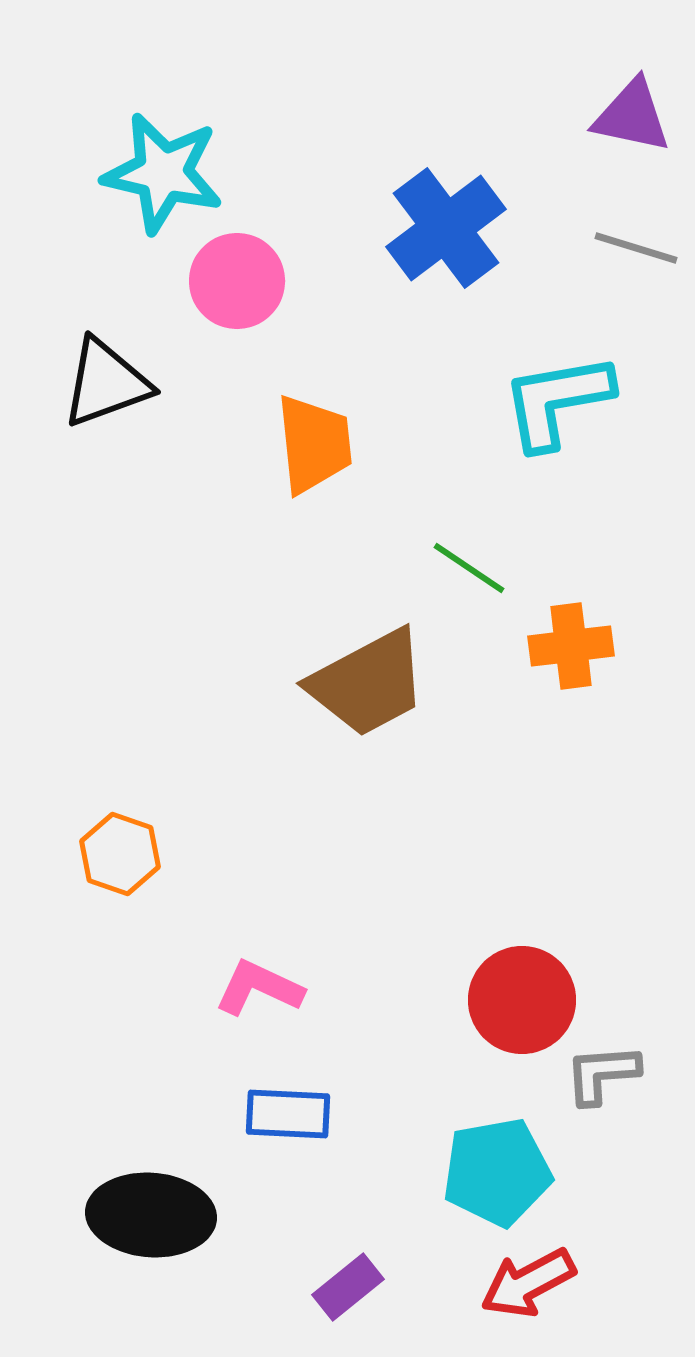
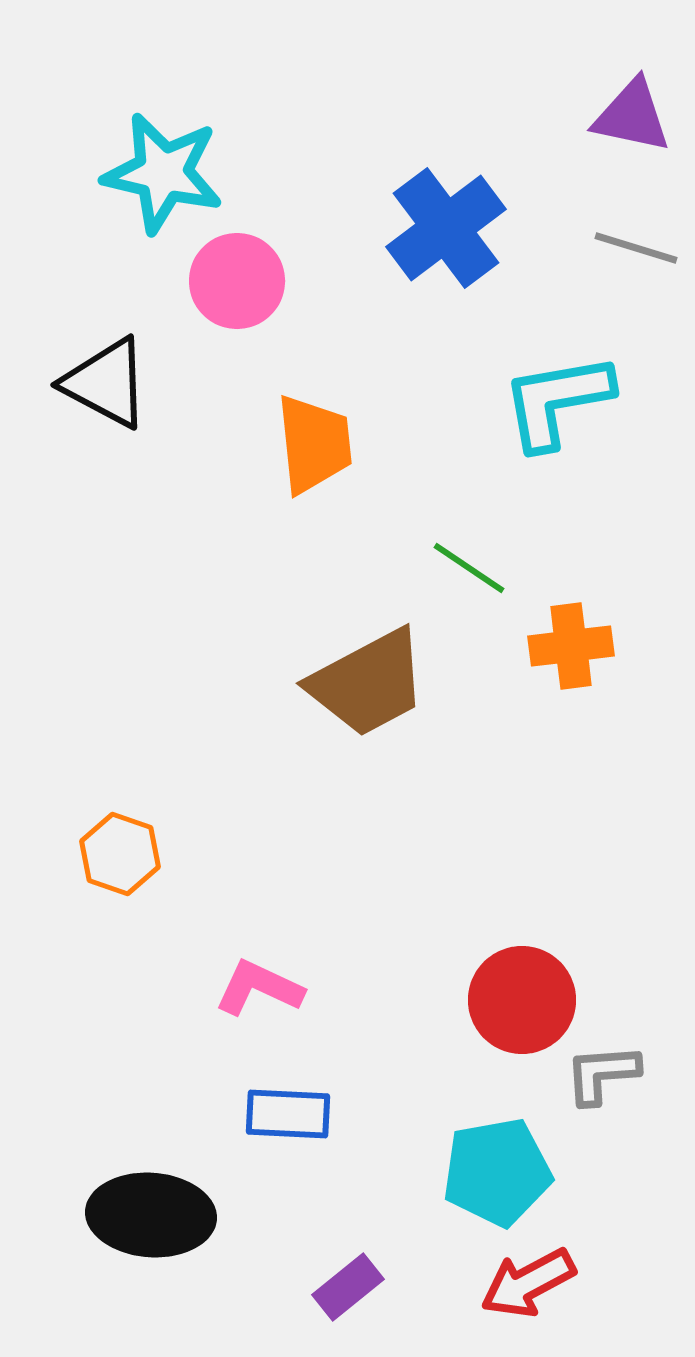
black triangle: rotated 48 degrees clockwise
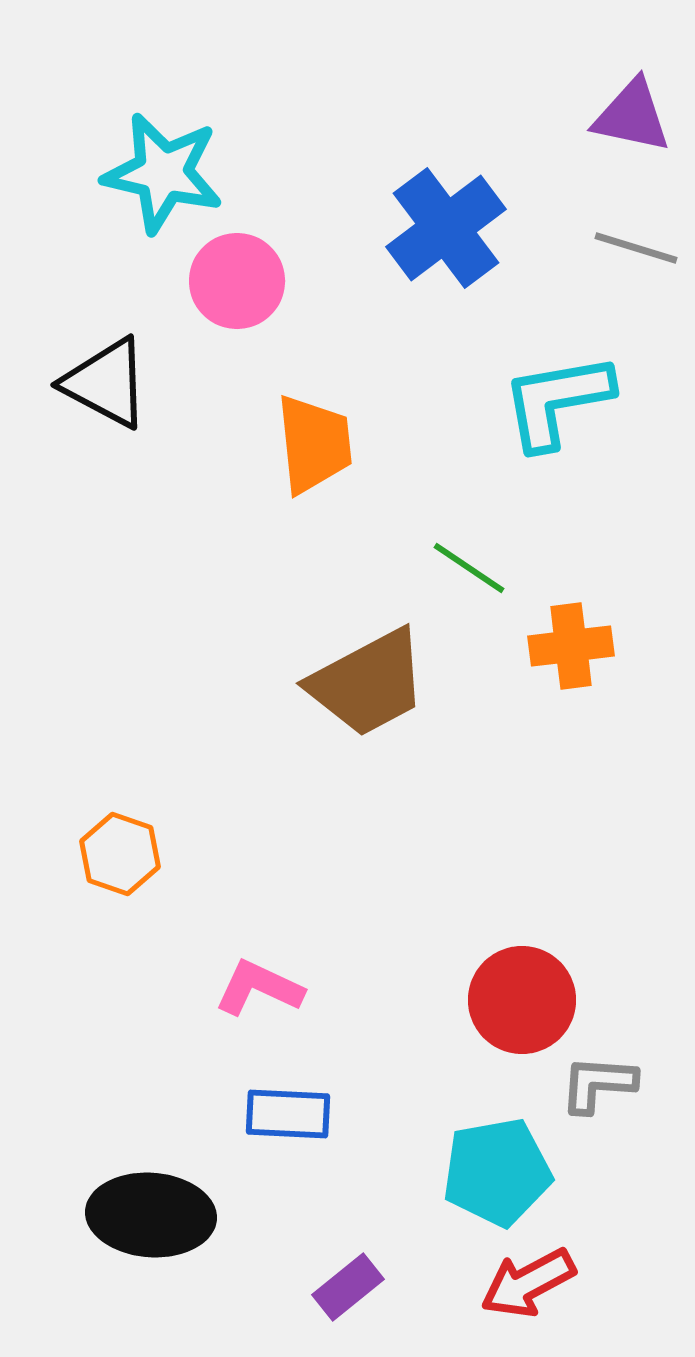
gray L-shape: moved 4 px left, 10 px down; rotated 8 degrees clockwise
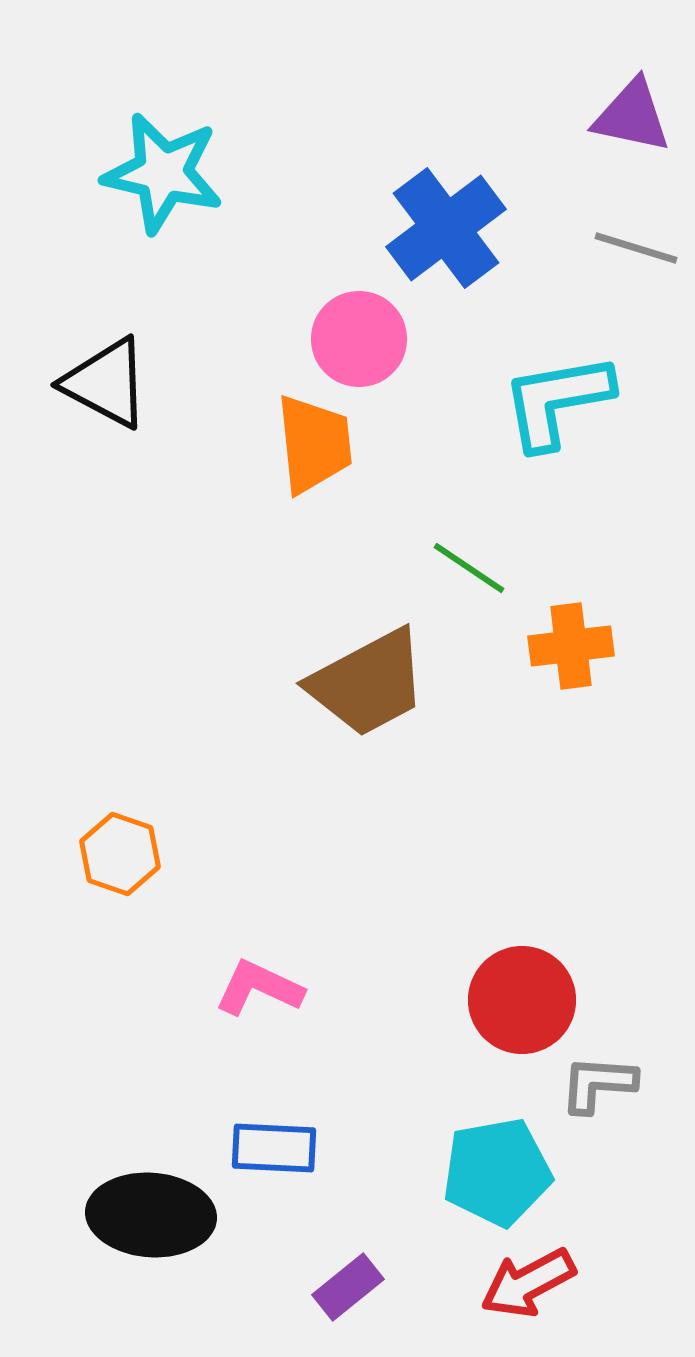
pink circle: moved 122 px right, 58 px down
blue rectangle: moved 14 px left, 34 px down
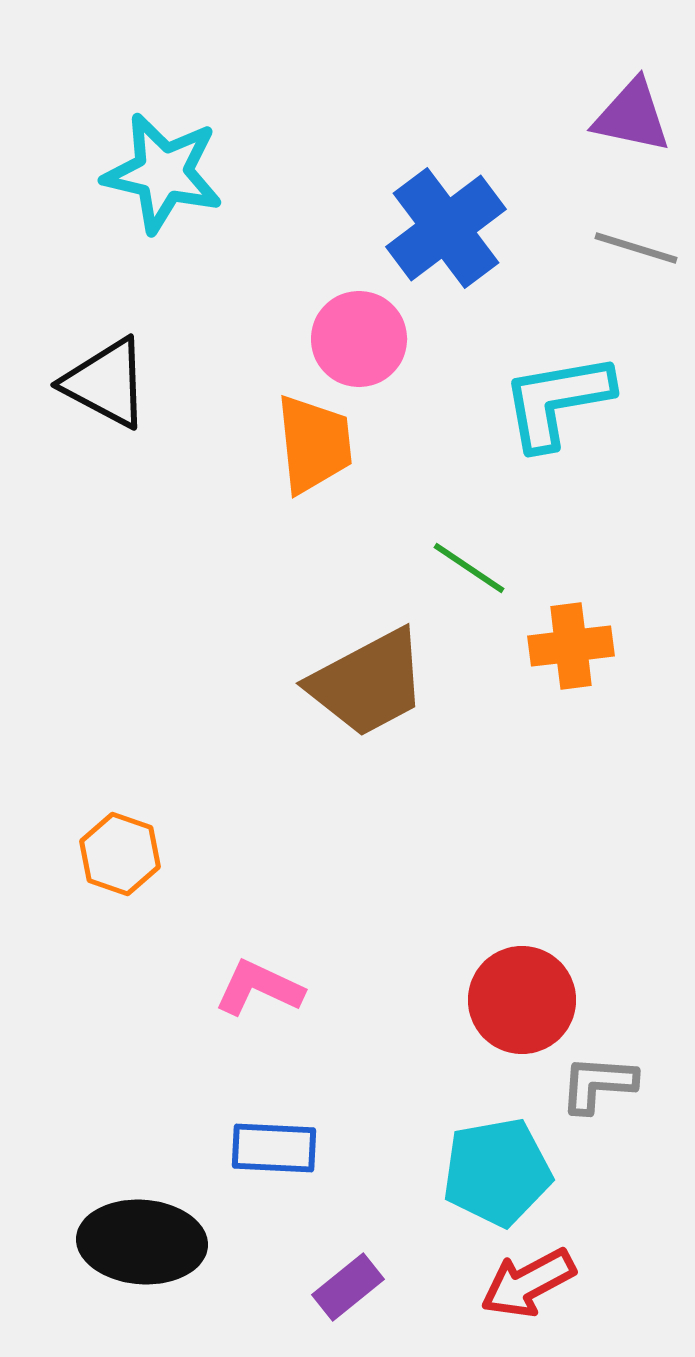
black ellipse: moved 9 px left, 27 px down
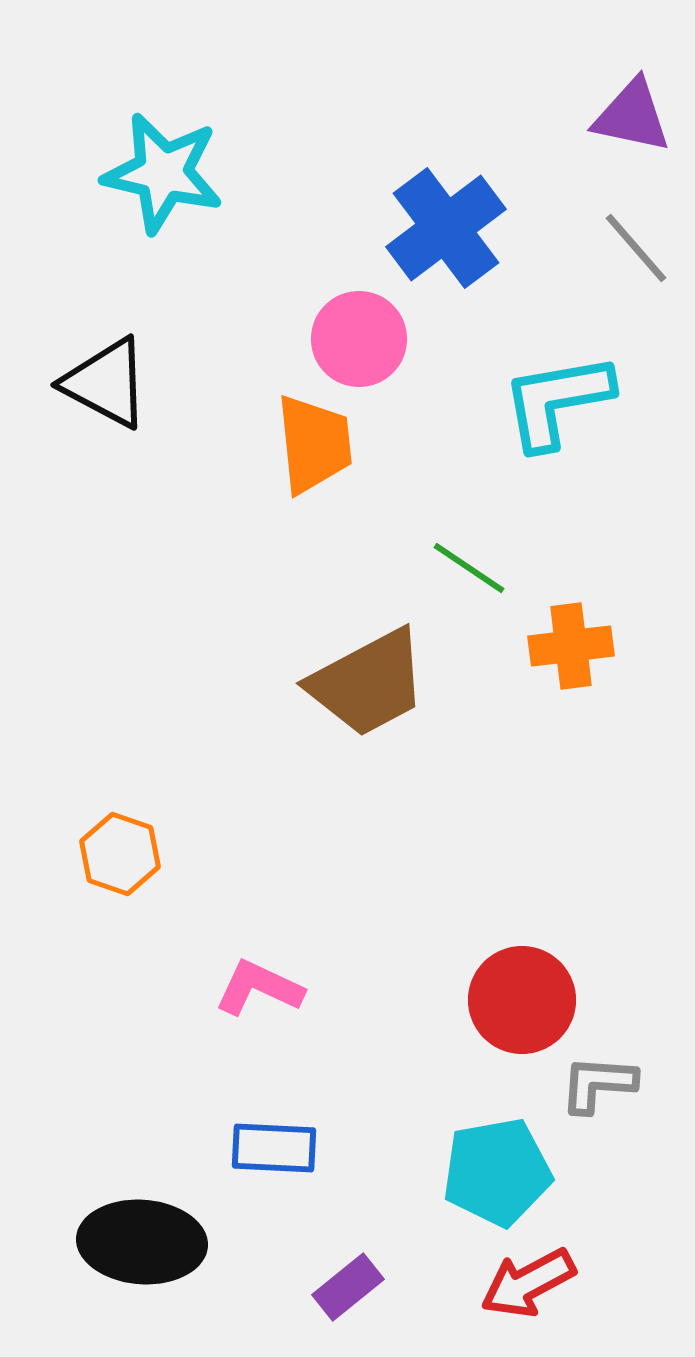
gray line: rotated 32 degrees clockwise
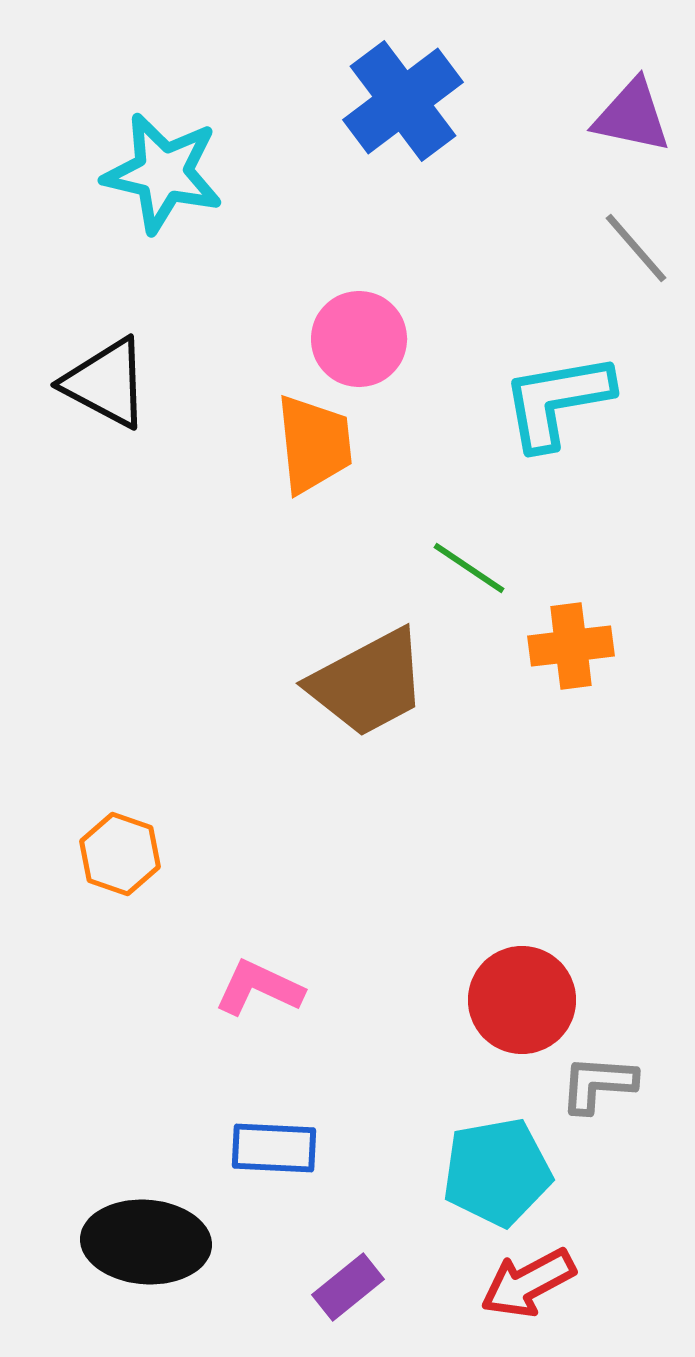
blue cross: moved 43 px left, 127 px up
black ellipse: moved 4 px right
